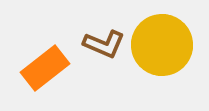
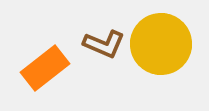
yellow circle: moved 1 px left, 1 px up
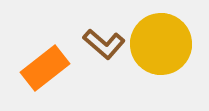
brown L-shape: rotated 18 degrees clockwise
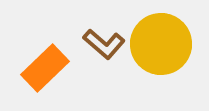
orange rectangle: rotated 6 degrees counterclockwise
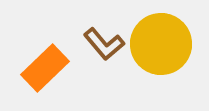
brown L-shape: rotated 9 degrees clockwise
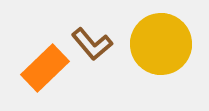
brown L-shape: moved 12 px left
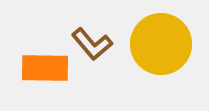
orange rectangle: rotated 45 degrees clockwise
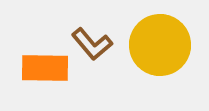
yellow circle: moved 1 px left, 1 px down
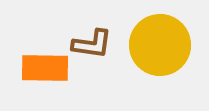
brown L-shape: rotated 42 degrees counterclockwise
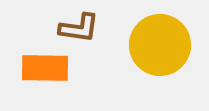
brown L-shape: moved 13 px left, 16 px up
